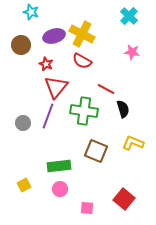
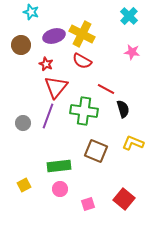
pink square: moved 1 px right, 4 px up; rotated 24 degrees counterclockwise
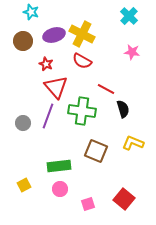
purple ellipse: moved 1 px up
brown circle: moved 2 px right, 4 px up
red triangle: rotated 20 degrees counterclockwise
green cross: moved 2 px left
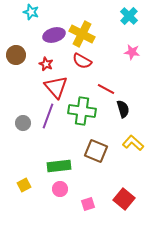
brown circle: moved 7 px left, 14 px down
yellow L-shape: rotated 20 degrees clockwise
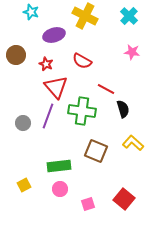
yellow cross: moved 3 px right, 18 px up
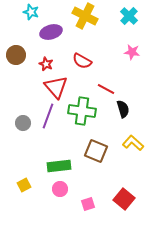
purple ellipse: moved 3 px left, 3 px up
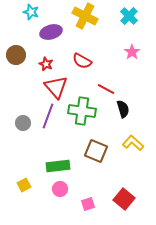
pink star: rotated 28 degrees clockwise
green rectangle: moved 1 px left
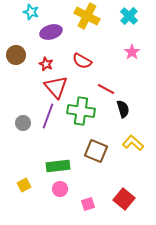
yellow cross: moved 2 px right
green cross: moved 1 px left
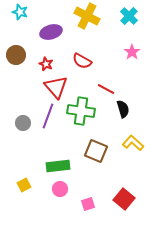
cyan star: moved 11 px left
